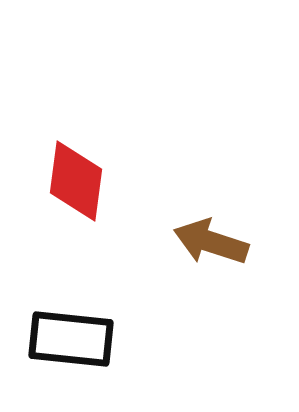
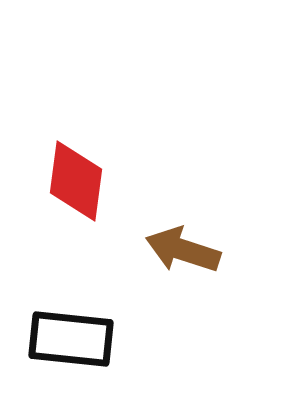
brown arrow: moved 28 px left, 8 px down
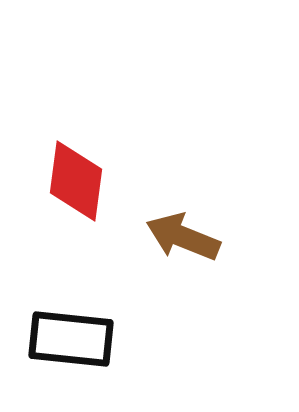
brown arrow: moved 13 px up; rotated 4 degrees clockwise
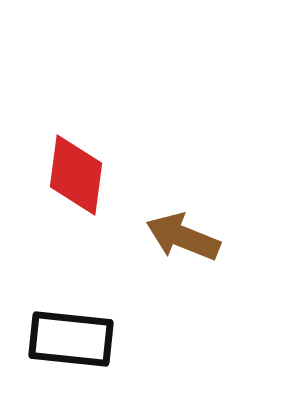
red diamond: moved 6 px up
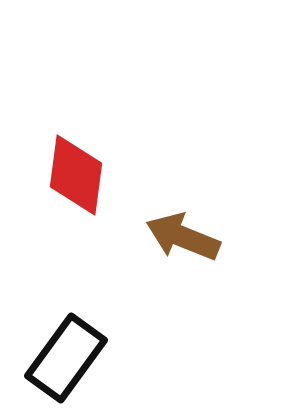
black rectangle: moved 5 px left, 19 px down; rotated 60 degrees counterclockwise
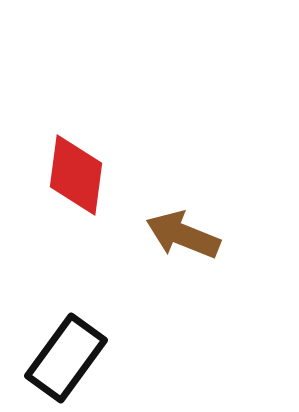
brown arrow: moved 2 px up
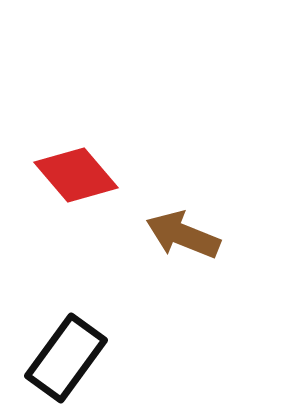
red diamond: rotated 48 degrees counterclockwise
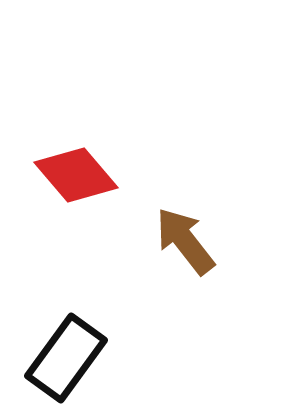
brown arrow: moved 2 px right, 6 px down; rotated 30 degrees clockwise
